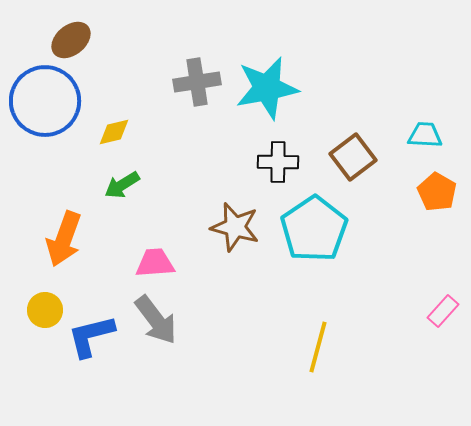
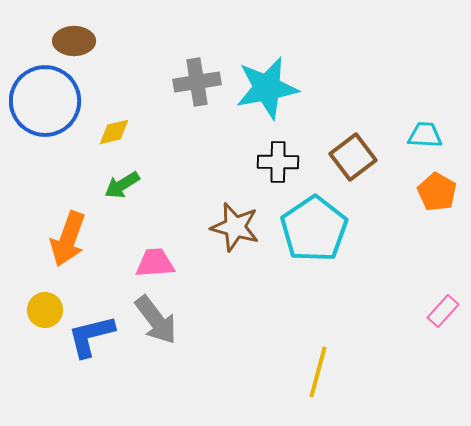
brown ellipse: moved 3 px right, 1 px down; rotated 39 degrees clockwise
orange arrow: moved 4 px right
yellow line: moved 25 px down
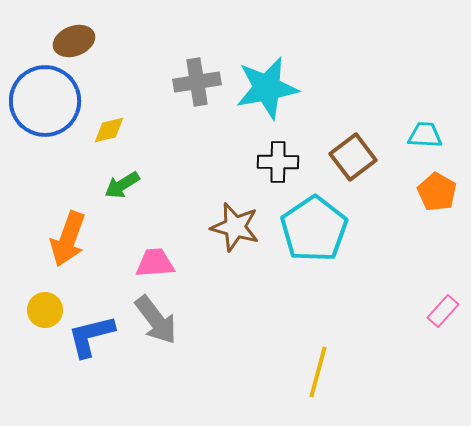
brown ellipse: rotated 21 degrees counterclockwise
yellow diamond: moved 5 px left, 2 px up
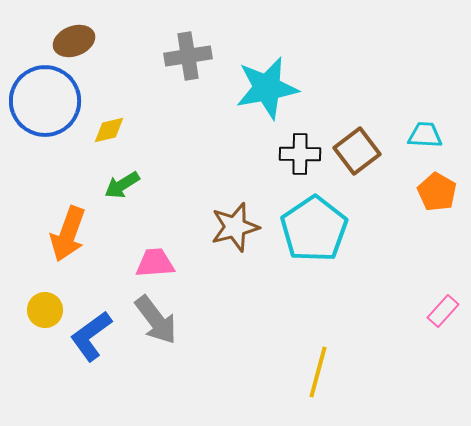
gray cross: moved 9 px left, 26 px up
brown square: moved 4 px right, 6 px up
black cross: moved 22 px right, 8 px up
brown star: rotated 30 degrees counterclockwise
orange arrow: moved 5 px up
blue L-shape: rotated 22 degrees counterclockwise
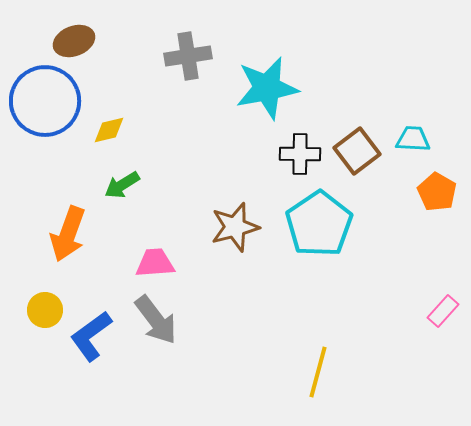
cyan trapezoid: moved 12 px left, 4 px down
cyan pentagon: moved 5 px right, 5 px up
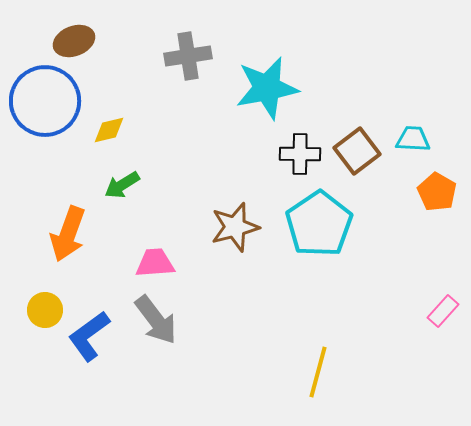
blue L-shape: moved 2 px left
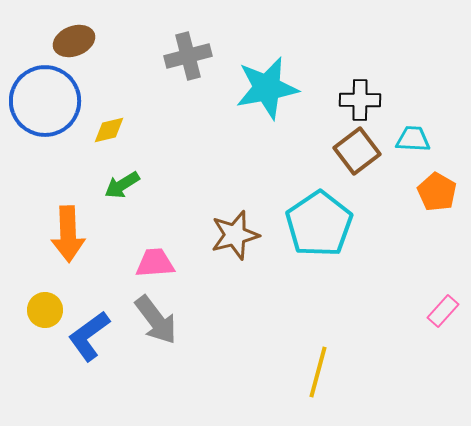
gray cross: rotated 6 degrees counterclockwise
black cross: moved 60 px right, 54 px up
brown star: moved 8 px down
orange arrow: rotated 22 degrees counterclockwise
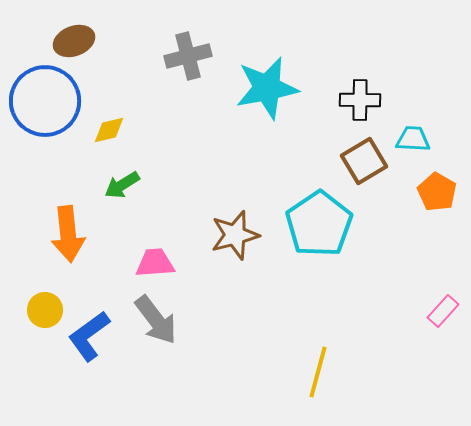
brown square: moved 7 px right, 10 px down; rotated 6 degrees clockwise
orange arrow: rotated 4 degrees counterclockwise
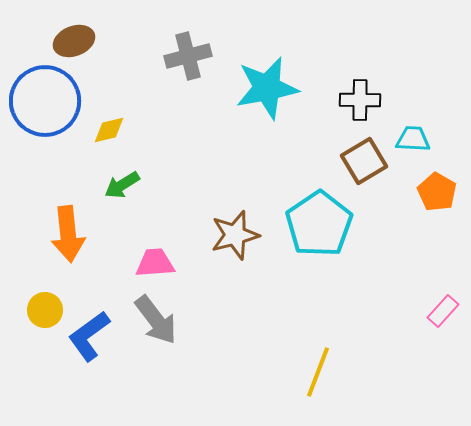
yellow line: rotated 6 degrees clockwise
